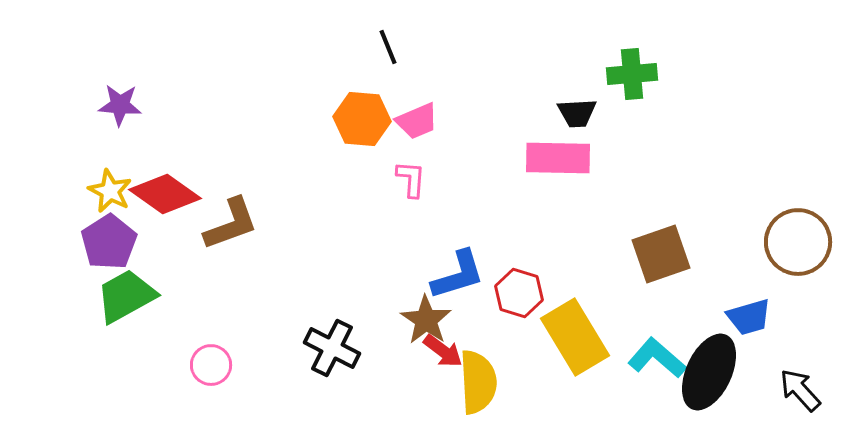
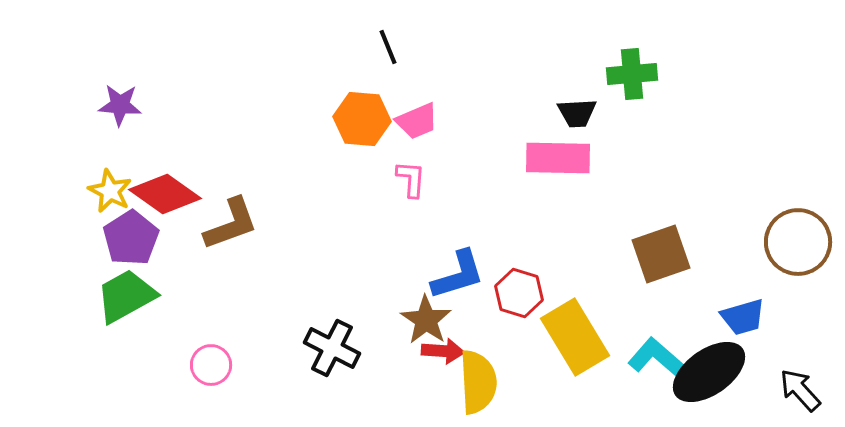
purple pentagon: moved 22 px right, 4 px up
blue trapezoid: moved 6 px left
red arrow: rotated 33 degrees counterclockwise
black ellipse: rotated 30 degrees clockwise
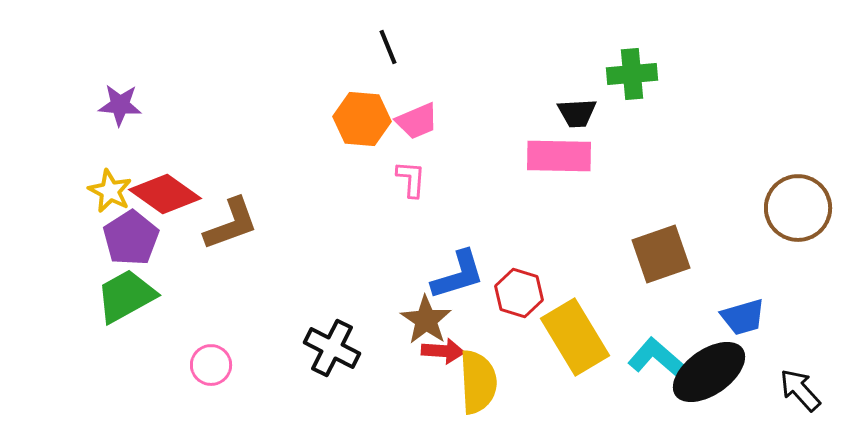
pink rectangle: moved 1 px right, 2 px up
brown circle: moved 34 px up
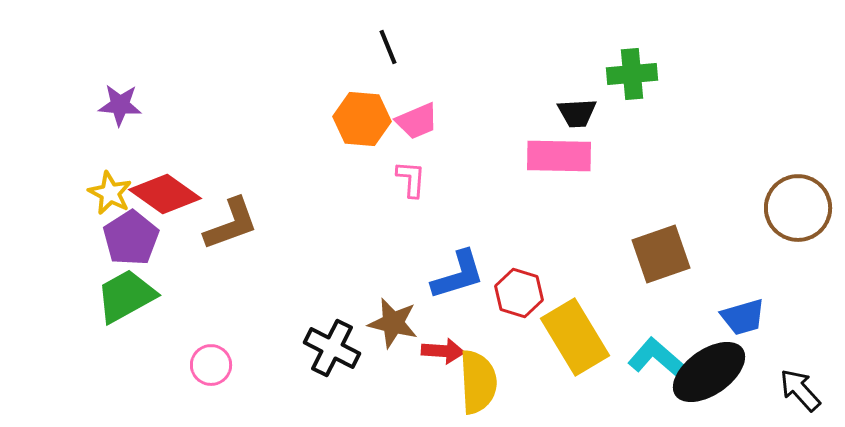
yellow star: moved 2 px down
brown star: moved 33 px left, 3 px down; rotated 21 degrees counterclockwise
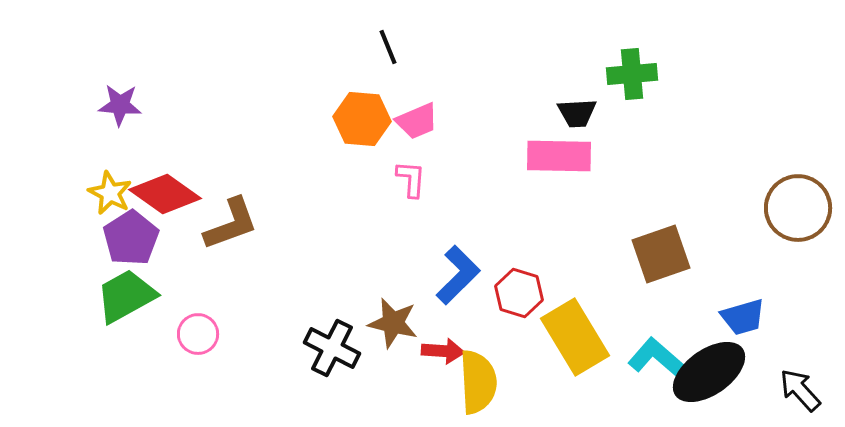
blue L-shape: rotated 28 degrees counterclockwise
pink circle: moved 13 px left, 31 px up
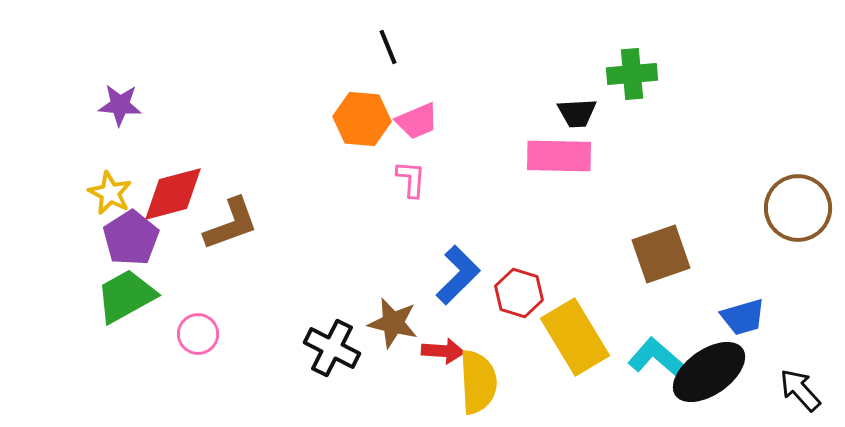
red diamond: moved 8 px right; rotated 50 degrees counterclockwise
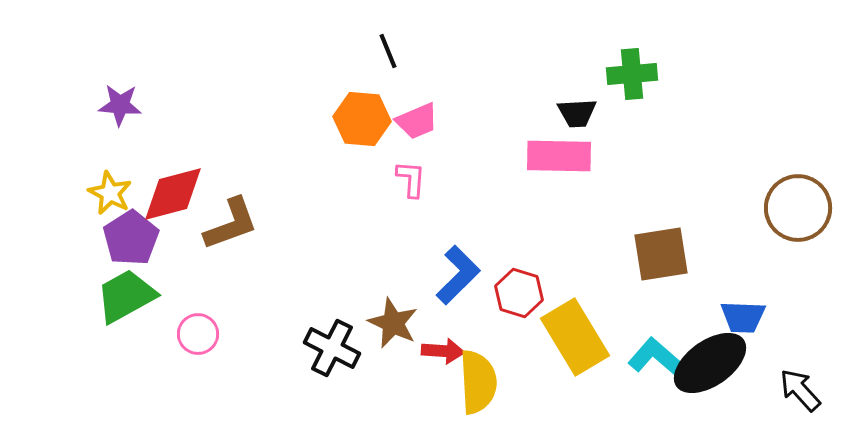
black line: moved 4 px down
brown square: rotated 10 degrees clockwise
blue trapezoid: rotated 18 degrees clockwise
brown star: rotated 12 degrees clockwise
black ellipse: moved 1 px right, 9 px up
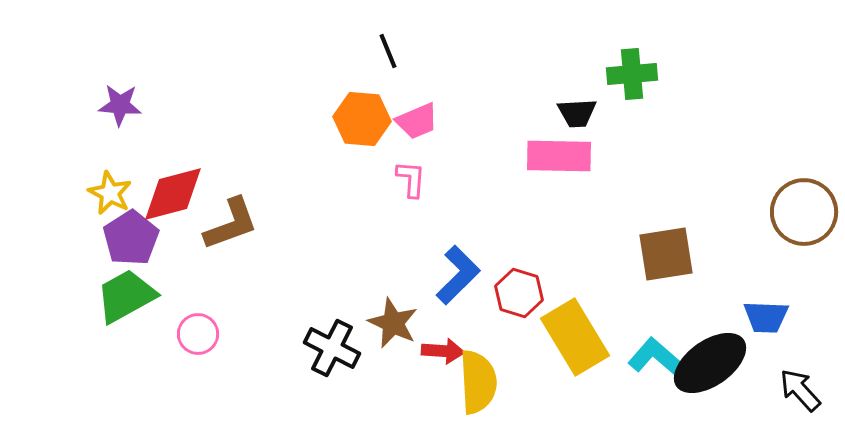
brown circle: moved 6 px right, 4 px down
brown square: moved 5 px right
blue trapezoid: moved 23 px right
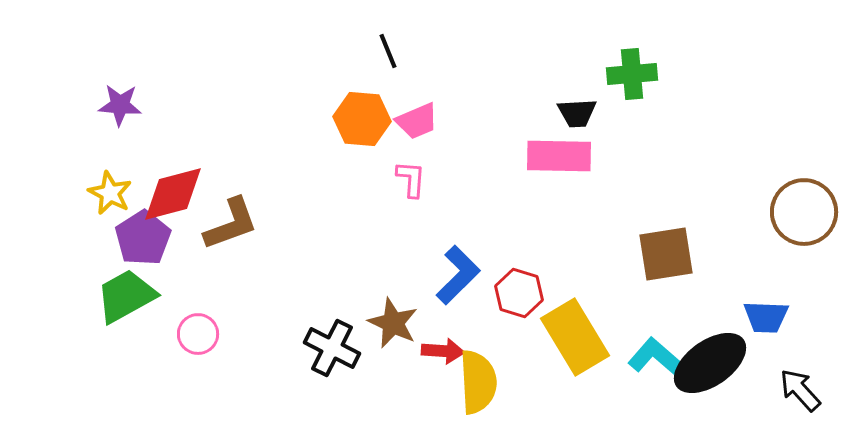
purple pentagon: moved 12 px right
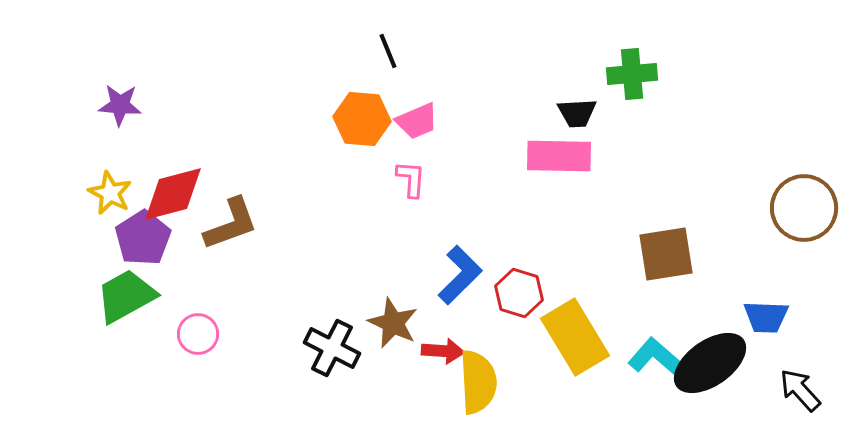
brown circle: moved 4 px up
blue L-shape: moved 2 px right
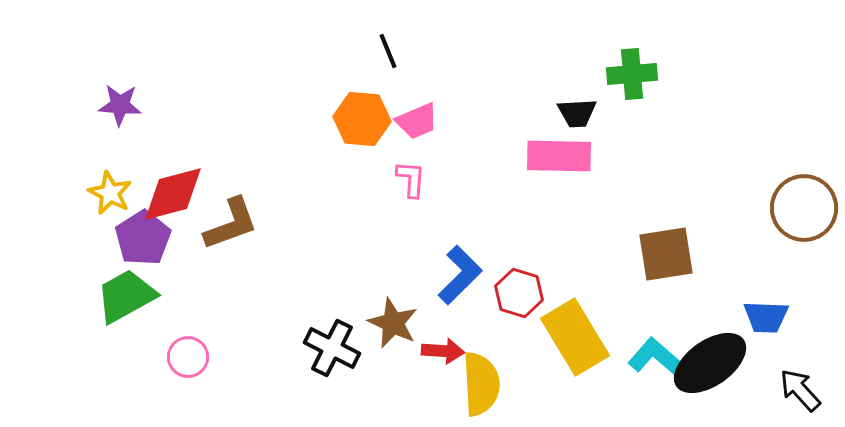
pink circle: moved 10 px left, 23 px down
yellow semicircle: moved 3 px right, 2 px down
